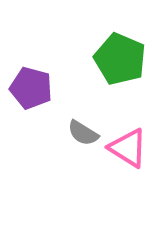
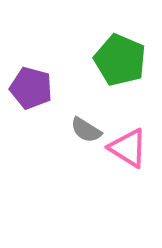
green pentagon: moved 1 px down
gray semicircle: moved 3 px right, 3 px up
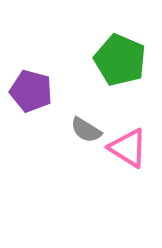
purple pentagon: moved 3 px down
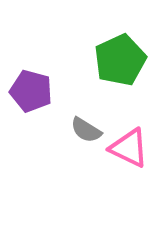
green pentagon: rotated 24 degrees clockwise
pink triangle: moved 1 px right; rotated 6 degrees counterclockwise
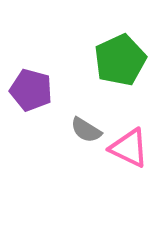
purple pentagon: moved 1 px up
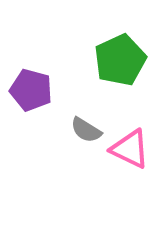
pink triangle: moved 1 px right, 1 px down
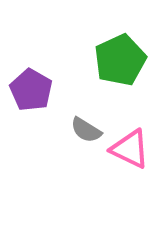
purple pentagon: rotated 15 degrees clockwise
